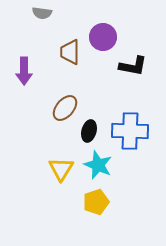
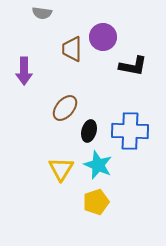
brown trapezoid: moved 2 px right, 3 px up
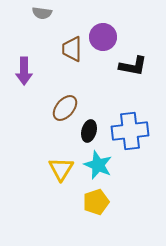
blue cross: rotated 9 degrees counterclockwise
